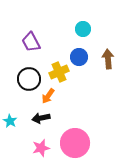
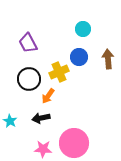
purple trapezoid: moved 3 px left, 1 px down
pink circle: moved 1 px left
pink star: moved 2 px right, 1 px down; rotated 18 degrees clockwise
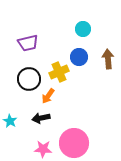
purple trapezoid: rotated 75 degrees counterclockwise
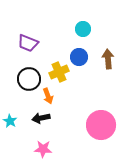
purple trapezoid: rotated 35 degrees clockwise
orange arrow: rotated 56 degrees counterclockwise
pink circle: moved 27 px right, 18 px up
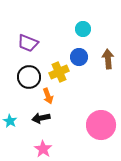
black circle: moved 2 px up
pink star: rotated 30 degrees clockwise
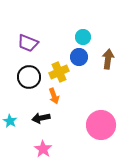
cyan circle: moved 8 px down
brown arrow: rotated 12 degrees clockwise
orange arrow: moved 6 px right
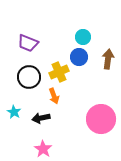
cyan star: moved 4 px right, 9 px up
pink circle: moved 6 px up
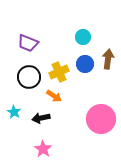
blue circle: moved 6 px right, 7 px down
orange arrow: rotated 35 degrees counterclockwise
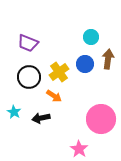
cyan circle: moved 8 px right
yellow cross: rotated 12 degrees counterclockwise
pink star: moved 36 px right
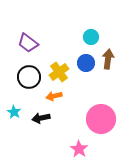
purple trapezoid: rotated 15 degrees clockwise
blue circle: moved 1 px right, 1 px up
orange arrow: rotated 133 degrees clockwise
